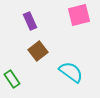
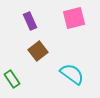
pink square: moved 5 px left, 3 px down
cyan semicircle: moved 1 px right, 2 px down
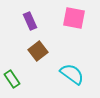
pink square: rotated 25 degrees clockwise
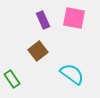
purple rectangle: moved 13 px right, 1 px up
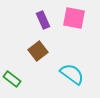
green rectangle: rotated 18 degrees counterclockwise
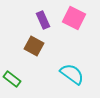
pink square: rotated 15 degrees clockwise
brown square: moved 4 px left, 5 px up; rotated 24 degrees counterclockwise
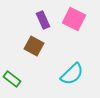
pink square: moved 1 px down
cyan semicircle: rotated 100 degrees clockwise
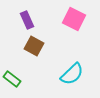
purple rectangle: moved 16 px left
